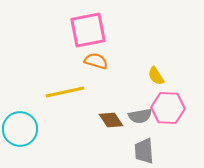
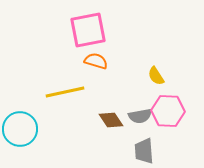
pink hexagon: moved 3 px down
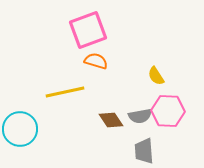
pink square: rotated 9 degrees counterclockwise
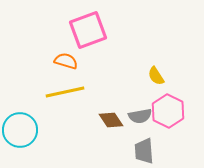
orange semicircle: moved 30 px left
pink hexagon: rotated 24 degrees clockwise
cyan circle: moved 1 px down
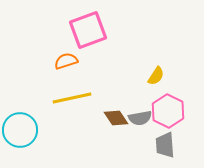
orange semicircle: rotated 35 degrees counterclockwise
yellow semicircle: rotated 114 degrees counterclockwise
yellow line: moved 7 px right, 6 px down
gray semicircle: moved 2 px down
brown diamond: moved 5 px right, 2 px up
gray trapezoid: moved 21 px right, 6 px up
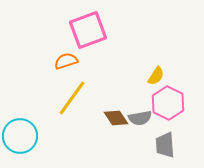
yellow line: rotated 42 degrees counterclockwise
pink hexagon: moved 8 px up
cyan circle: moved 6 px down
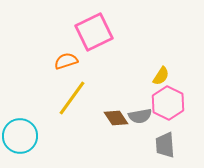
pink square: moved 6 px right, 2 px down; rotated 6 degrees counterclockwise
yellow semicircle: moved 5 px right
gray semicircle: moved 2 px up
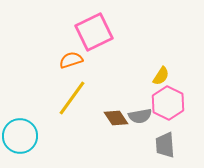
orange semicircle: moved 5 px right, 1 px up
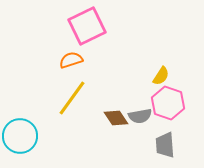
pink square: moved 7 px left, 6 px up
pink hexagon: rotated 8 degrees counterclockwise
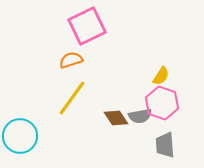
pink hexagon: moved 6 px left
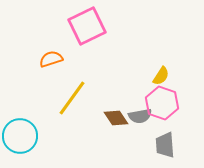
orange semicircle: moved 20 px left, 1 px up
